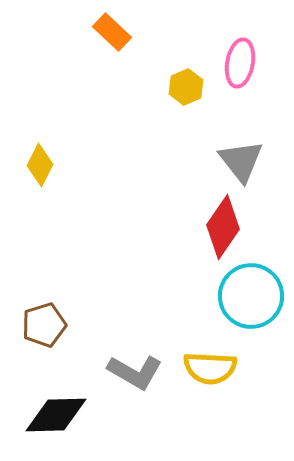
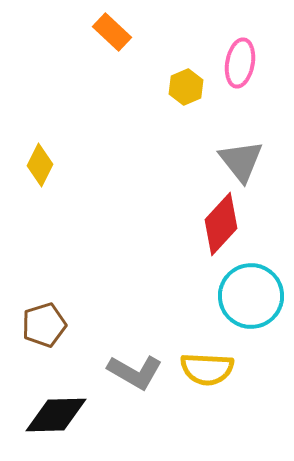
red diamond: moved 2 px left, 3 px up; rotated 8 degrees clockwise
yellow semicircle: moved 3 px left, 1 px down
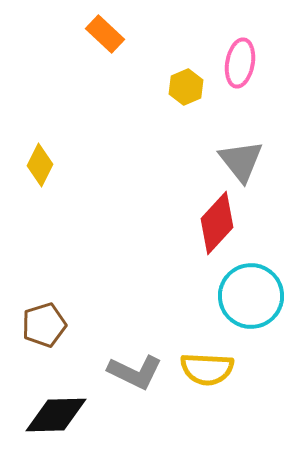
orange rectangle: moved 7 px left, 2 px down
red diamond: moved 4 px left, 1 px up
gray L-shape: rotated 4 degrees counterclockwise
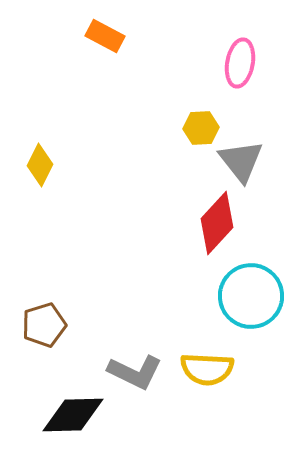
orange rectangle: moved 2 px down; rotated 15 degrees counterclockwise
yellow hexagon: moved 15 px right, 41 px down; rotated 20 degrees clockwise
black diamond: moved 17 px right
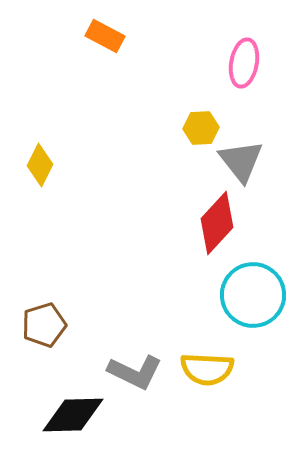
pink ellipse: moved 4 px right
cyan circle: moved 2 px right, 1 px up
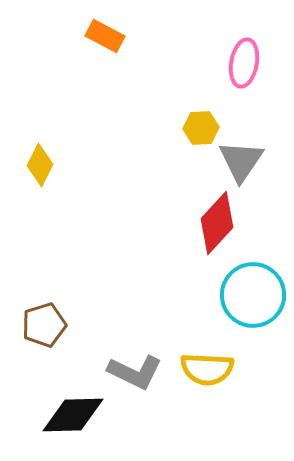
gray triangle: rotated 12 degrees clockwise
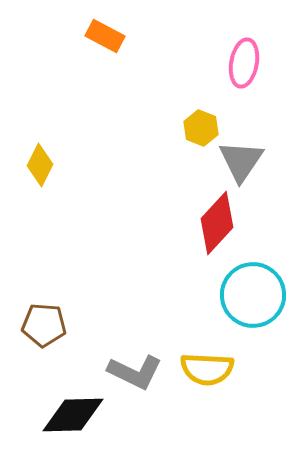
yellow hexagon: rotated 24 degrees clockwise
brown pentagon: rotated 21 degrees clockwise
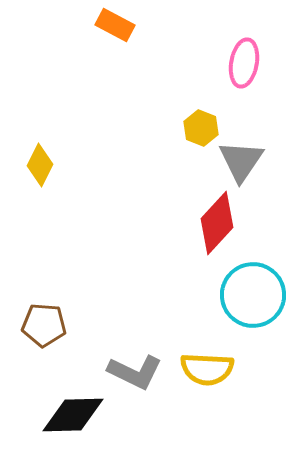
orange rectangle: moved 10 px right, 11 px up
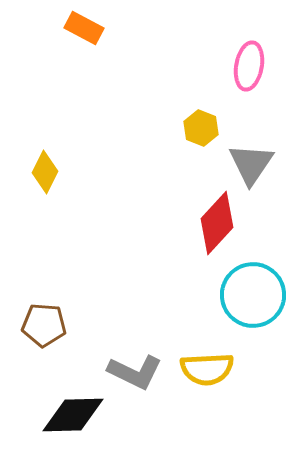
orange rectangle: moved 31 px left, 3 px down
pink ellipse: moved 5 px right, 3 px down
gray triangle: moved 10 px right, 3 px down
yellow diamond: moved 5 px right, 7 px down
yellow semicircle: rotated 6 degrees counterclockwise
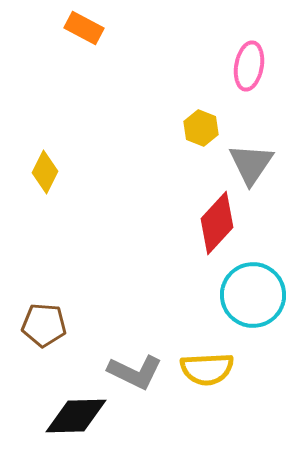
black diamond: moved 3 px right, 1 px down
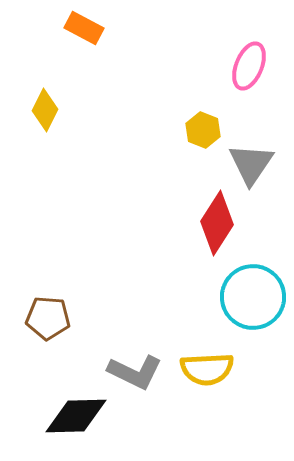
pink ellipse: rotated 12 degrees clockwise
yellow hexagon: moved 2 px right, 2 px down
yellow diamond: moved 62 px up
red diamond: rotated 10 degrees counterclockwise
cyan circle: moved 2 px down
brown pentagon: moved 4 px right, 7 px up
